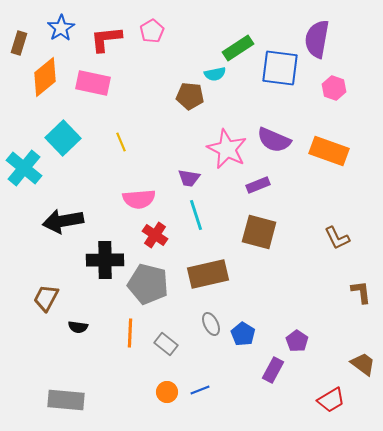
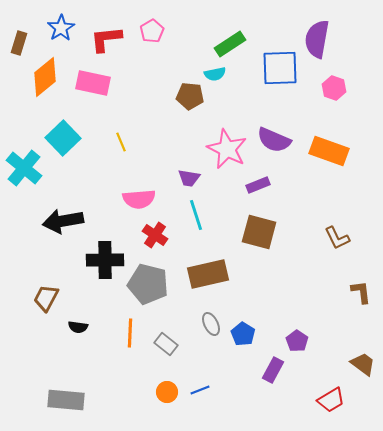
green rectangle at (238, 48): moved 8 px left, 4 px up
blue square at (280, 68): rotated 9 degrees counterclockwise
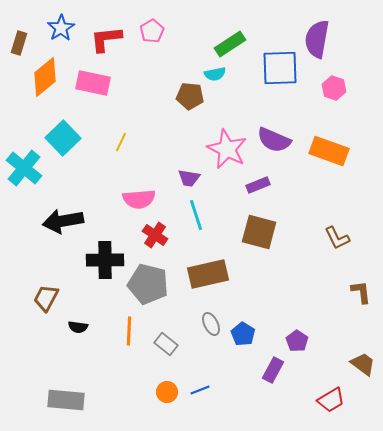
yellow line at (121, 142): rotated 48 degrees clockwise
orange line at (130, 333): moved 1 px left, 2 px up
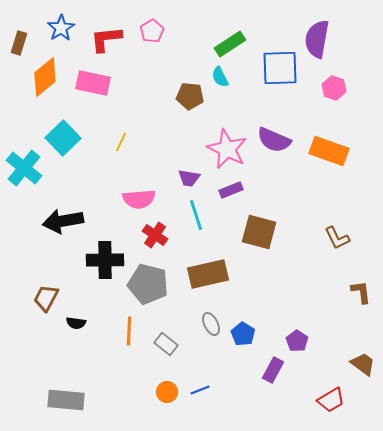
cyan semicircle at (215, 74): moved 5 px right, 3 px down; rotated 75 degrees clockwise
purple rectangle at (258, 185): moved 27 px left, 5 px down
black semicircle at (78, 327): moved 2 px left, 4 px up
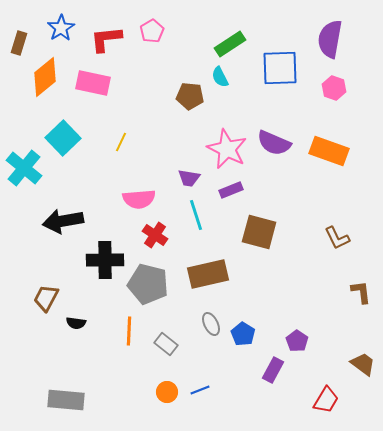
purple semicircle at (317, 39): moved 13 px right
purple semicircle at (274, 140): moved 3 px down
red trapezoid at (331, 400): moved 5 px left; rotated 28 degrees counterclockwise
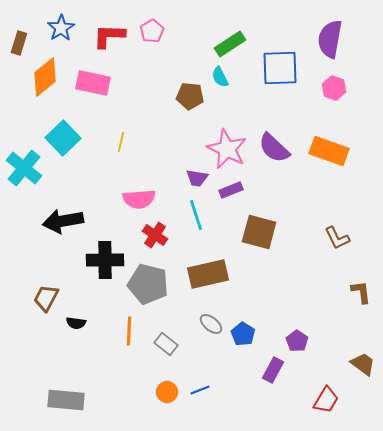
red L-shape at (106, 39): moved 3 px right, 3 px up; rotated 8 degrees clockwise
yellow line at (121, 142): rotated 12 degrees counterclockwise
purple semicircle at (274, 143): moved 5 px down; rotated 20 degrees clockwise
purple trapezoid at (189, 178): moved 8 px right
gray ellipse at (211, 324): rotated 25 degrees counterclockwise
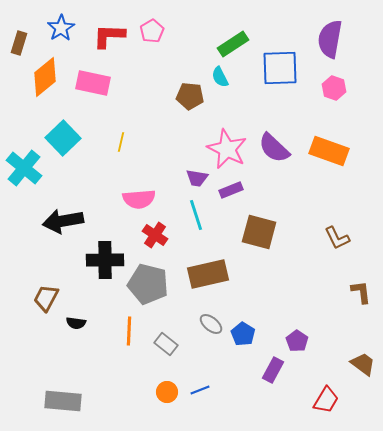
green rectangle at (230, 44): moved 3 px right
gray rectangle at (66, 400): moved 3 px left, 1 px down
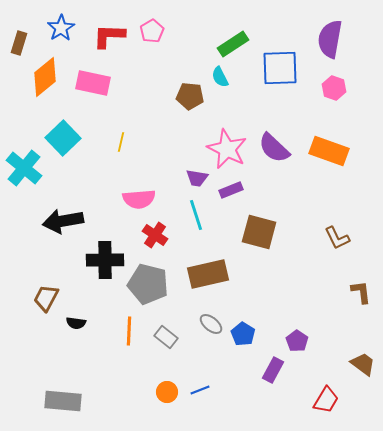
gray rectangle at (166, 344): moved 7 px up
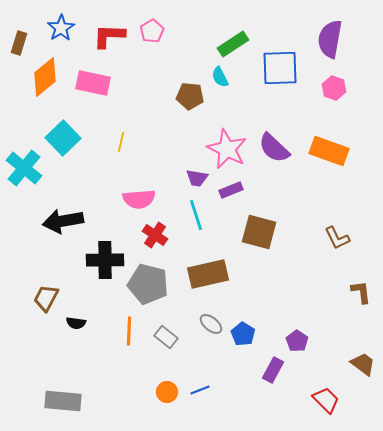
red trapezoid at (326, 400): rotated 76 degrees counterclockwise
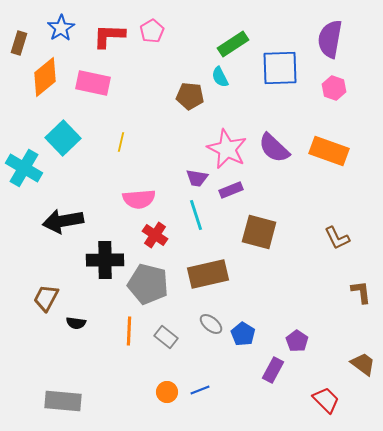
cyan cross at (24, 168): rotated 9 degrees counterclockwise
